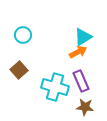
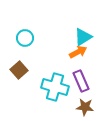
cyan circle: moved 2 px right, 3 px down
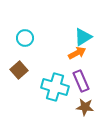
orange arrow: moved 1 px left, 1 px down
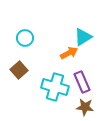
orange arrow: moved 8 px left
purple rectangle: moved 1 px right, 1 px down
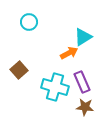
cyan circle: moved 4 px right, 16 px up
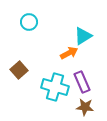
cyan triangle: moved 1 px up
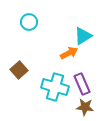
purple rectangle: moved 2 px down
